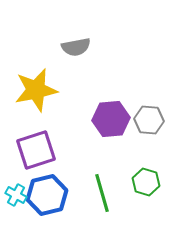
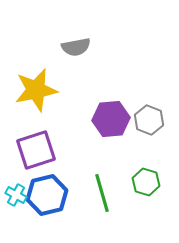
gray hexagon: rotated 16 degrees clockwise
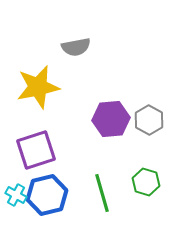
yellow star: moved 2 px right, 3 px up
gray hexagon: rotated 8 degrees clockwise
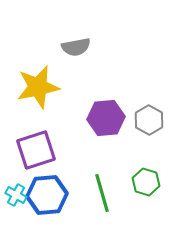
purple hexagon: moved 5 px left, 1 px up
blue hexagon: rotated 9 degrees clockwise
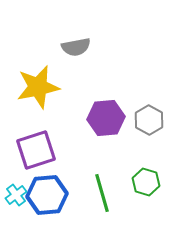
cyan cross: rotated 25 degrees clockwise
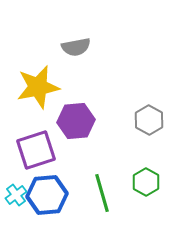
purple hexagon: moved 30 px left, 3 px down
green hexagon: rotated 12 degrees clockwise
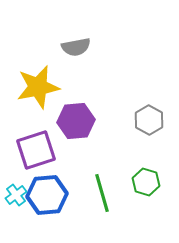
green hexagon: rotated 12 degrees counterclockwise
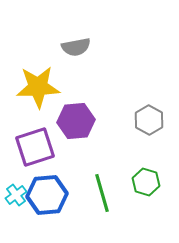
yellow star: rotated 9 degrees clockwise
purple square: moved 1 px left, 3 px up
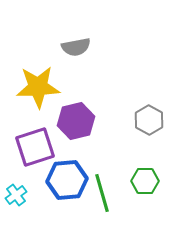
purple hexagon: rotated 9 degrees counterclockwise
green hexagon: moved 1 px left, 1 px up; rotated 16 degrees counterclockwise
blue hexagon: moved 20 px right, 15 px up
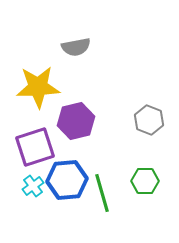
gray hexagon: rotated 8 degrees counterclockwise
cyan cross: moved 17 px right, 9 px up
